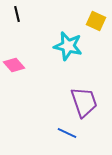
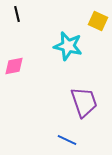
yellow square: moved 2 px right
pink diamond: moved 1 px down; rotated 60 degrees counterclockwise
blue line: moved 7 px down
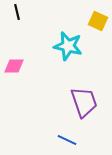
black line: moved 2 px up
pink diamond: rotated 10 degrees clockwise
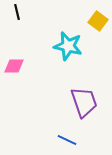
yellow square: rotated 12 degrees clockwise
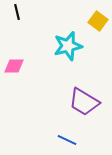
cyan star: rotated 28 degrees counterclockwise
purple trapezoid: rotated 140 degrees clockwise
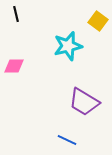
black line: moved 1 px left, 2 px down
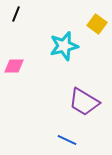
black line: rotated 35 degrees clockwise
yellow square: moved 1 px left, 3 px down
cyan star: moved 4 px left
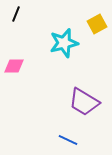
yellow square: rotated 24 degrees clockwise
cyan star: moved 3 px up
blue line: moved 1 px right
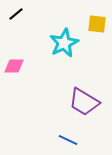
black line: rotated 28 degrees clockwise
yellow square: rotated 36 degrees clockwise
cyan star: rotated 12 degrees counterclockwise
